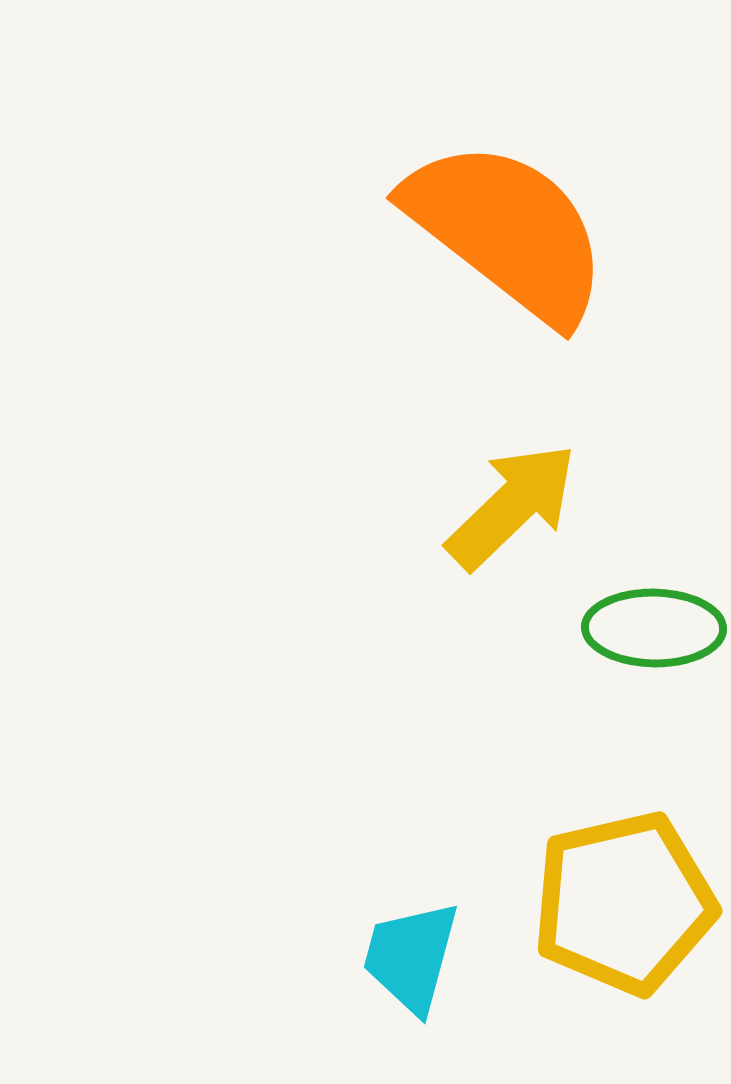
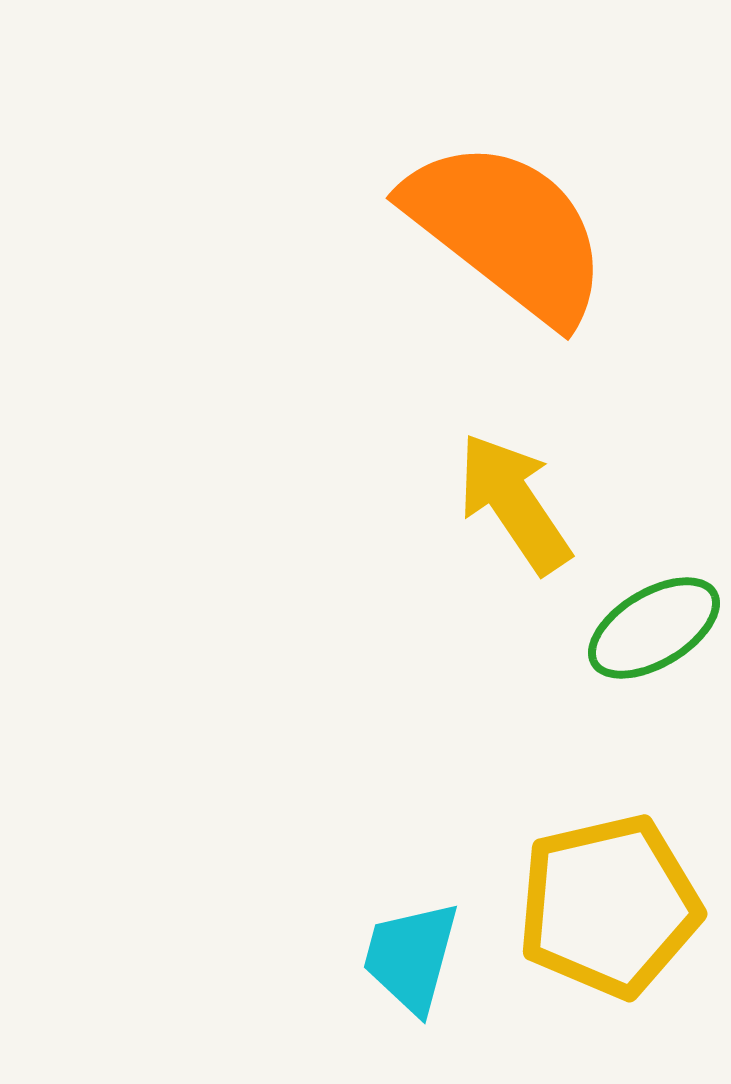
yellow arrow: moved 2 px right, 3 px up; rotated 80 degrees counterclockwise
green ellipse: rotated 32 degrees counterclockwise
yellow pentagon: moved 15 px left, 3 px down
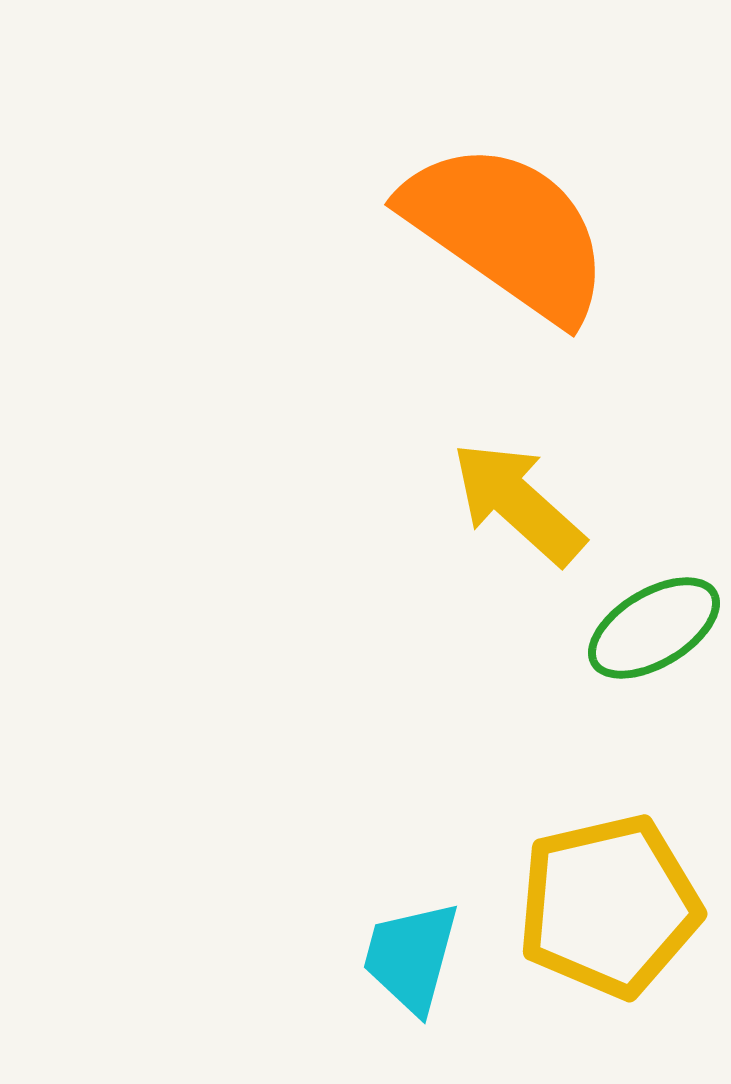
orange semicircle: rotated 3 degrees counterclockwise
yellow arrow: moved 4 px right; rotated 14 degrees counterclockwise
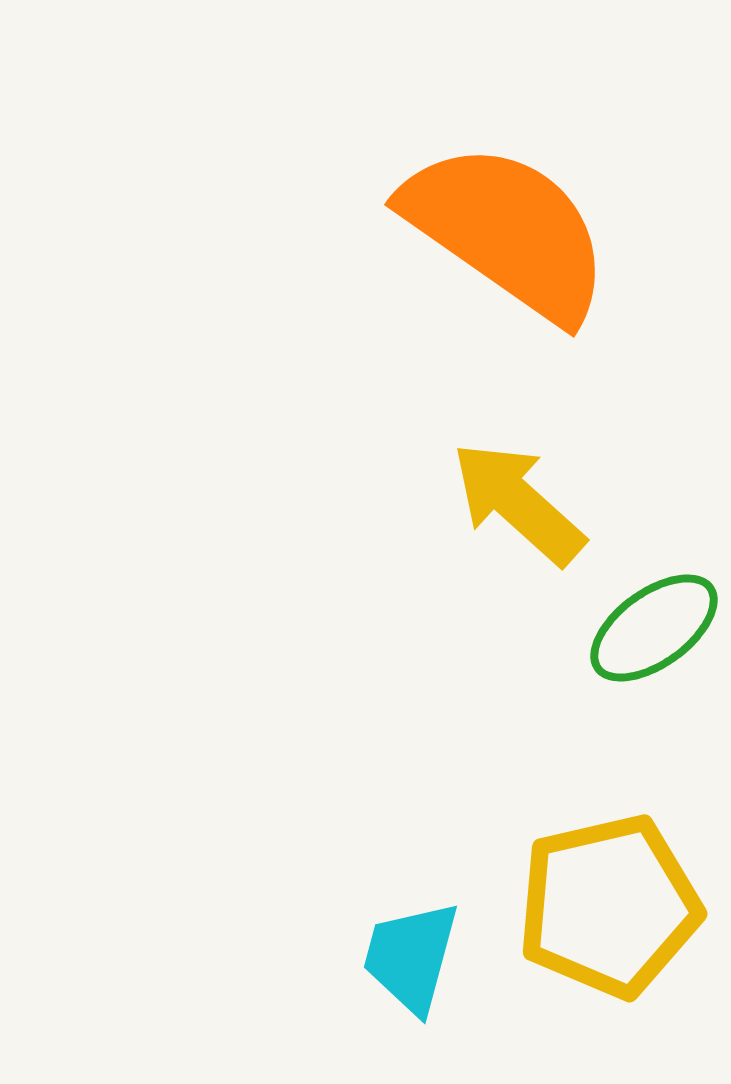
green ellipse: rotated 5 degrees counterclockwise
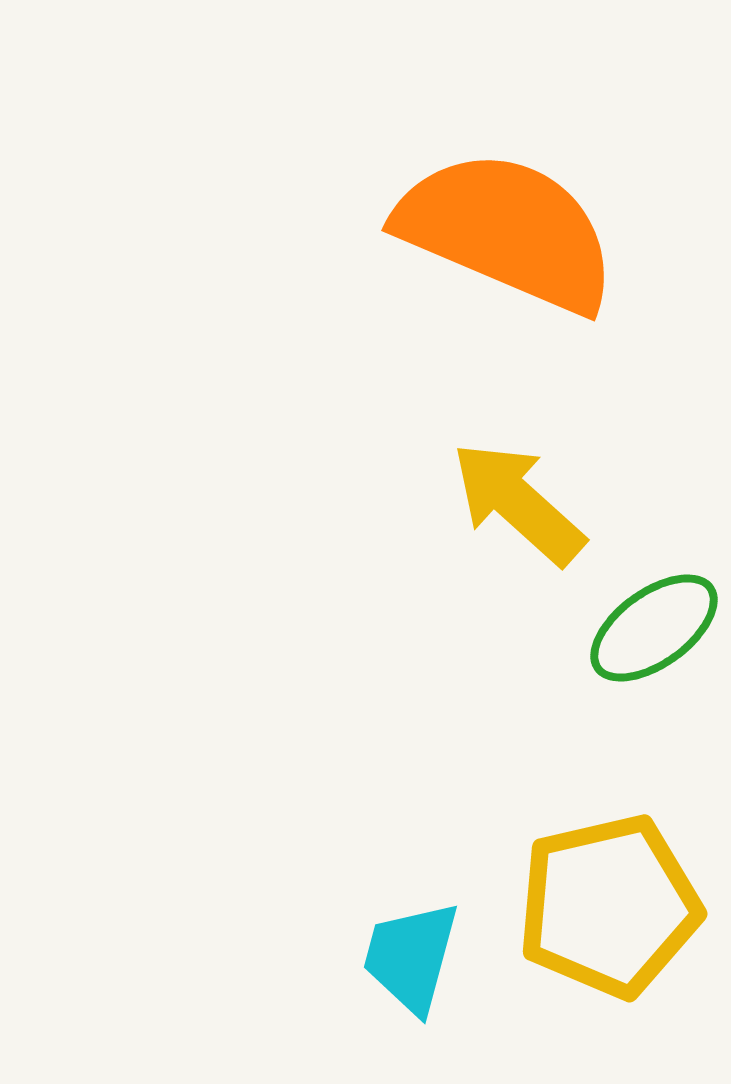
orange semicircle: rotated 12 degrees counterclockwise
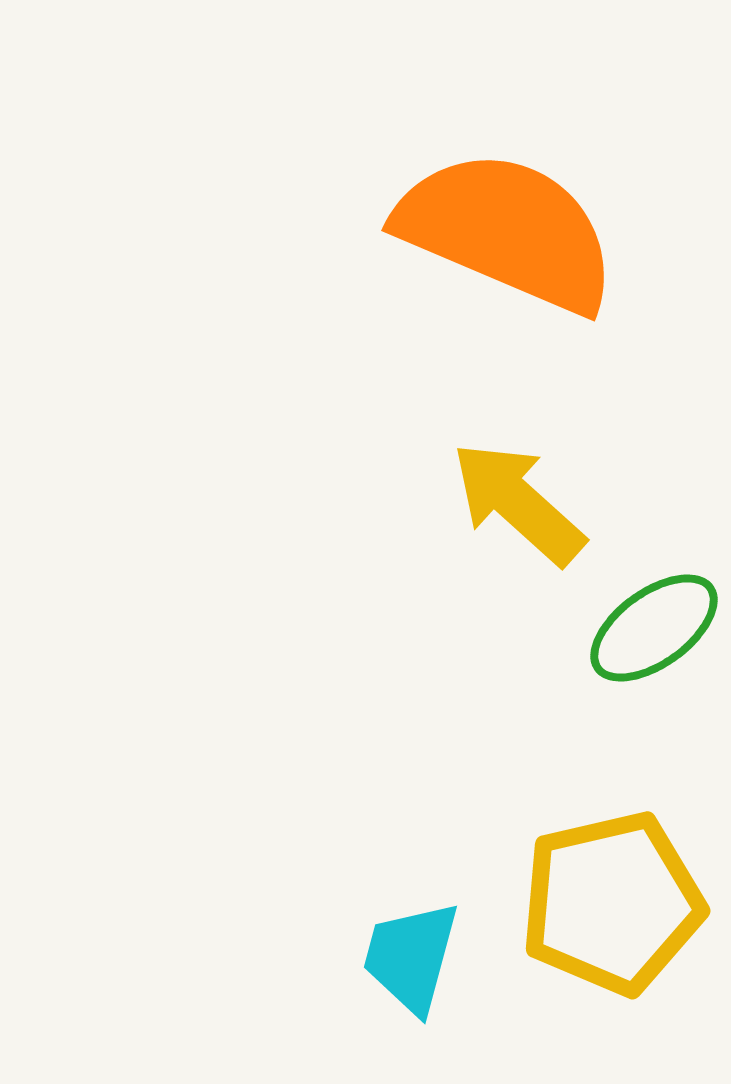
yellow pentagon: moved 3 px right, 3 px up
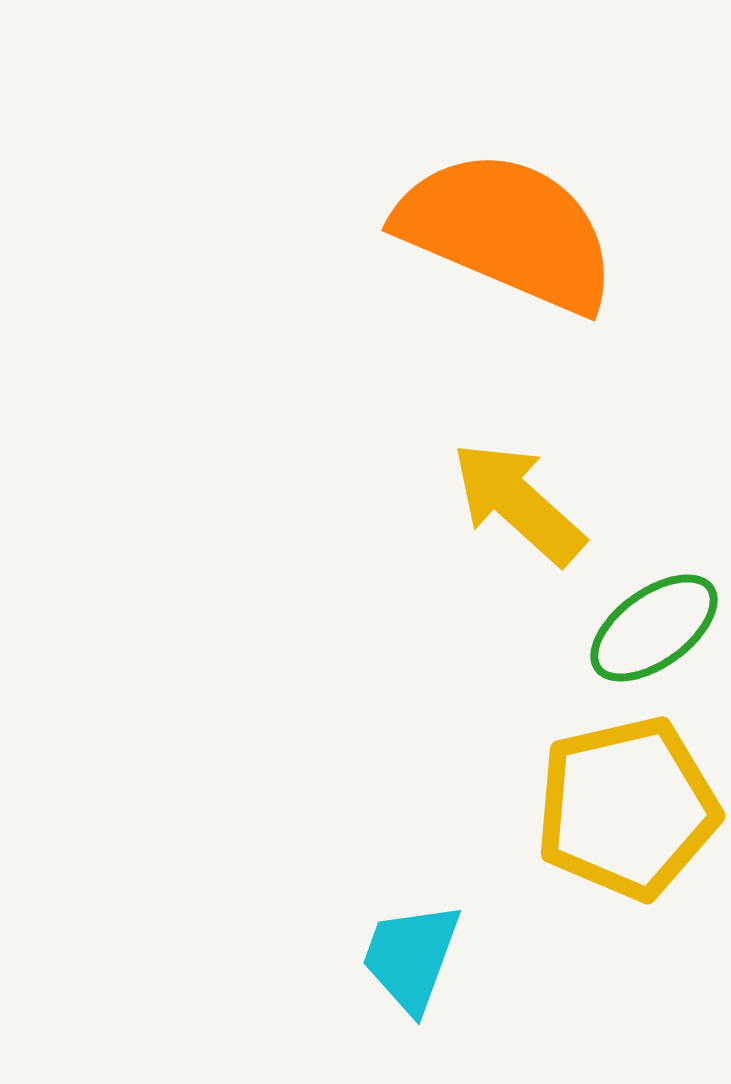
yellow pentagon: moved 15 px right, 95 px up
cyan trapezoid: rotated 5 degrees clockwise
